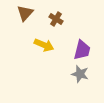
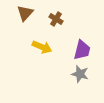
yellow arrow: moved 2 px left, 2 px down
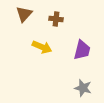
brown triangle: moved 1 px left, 1 px down
brown cross: rotated 24 degrees counterclockwise
gray star: moved 3 px right, 14 px down
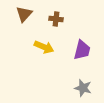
yellow arrow: moved 2 px right
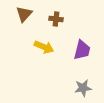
gray star: rotated 24 degrees counterclockwise
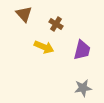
brown triangle: rotated 24 degrees counterclockwise
brown cross: moved 5 px down; rotated 24 degrees clockwise
